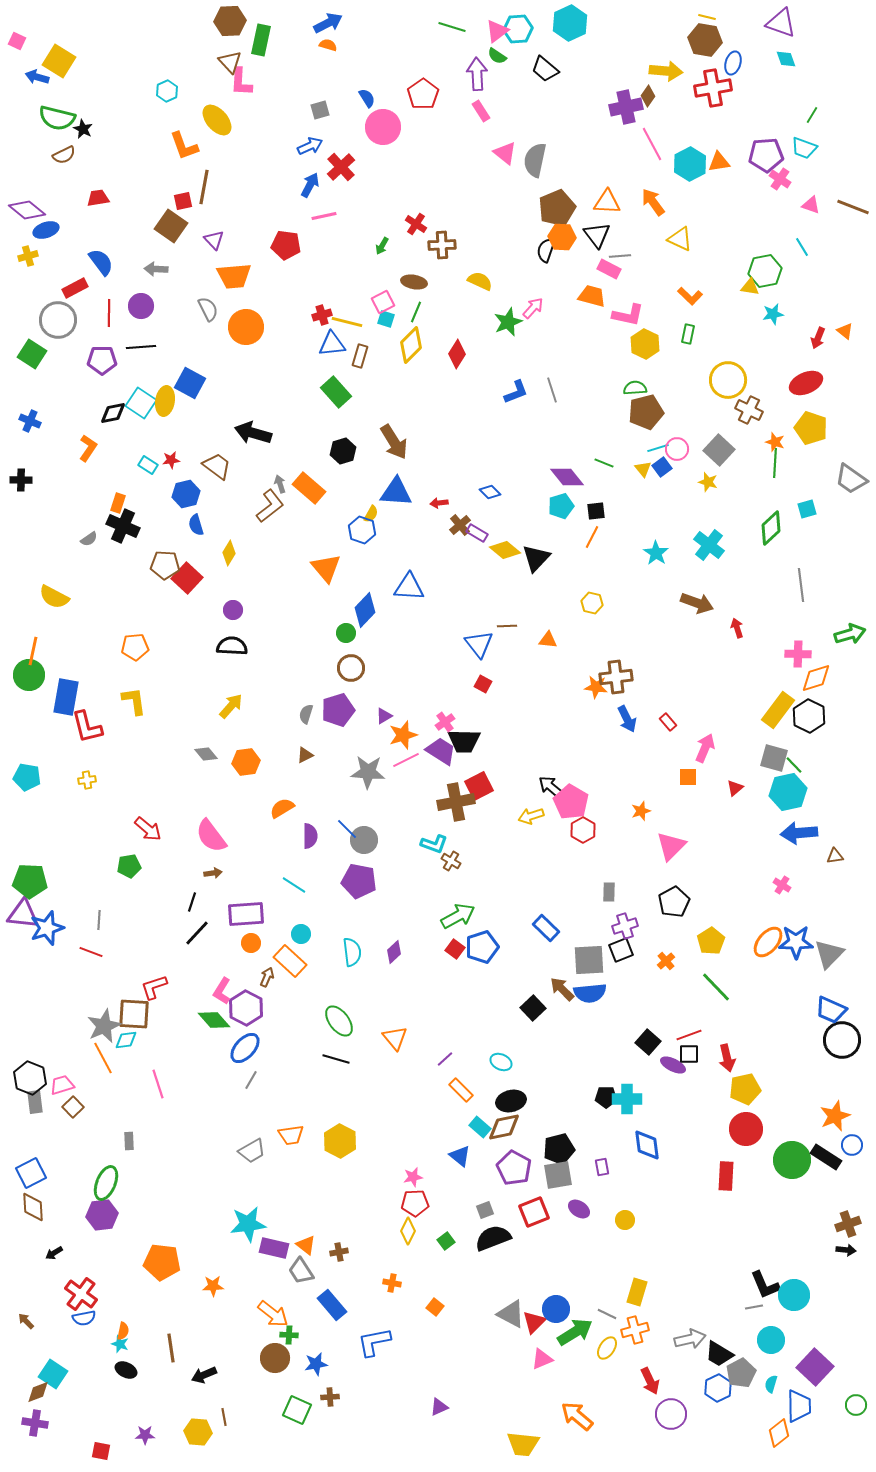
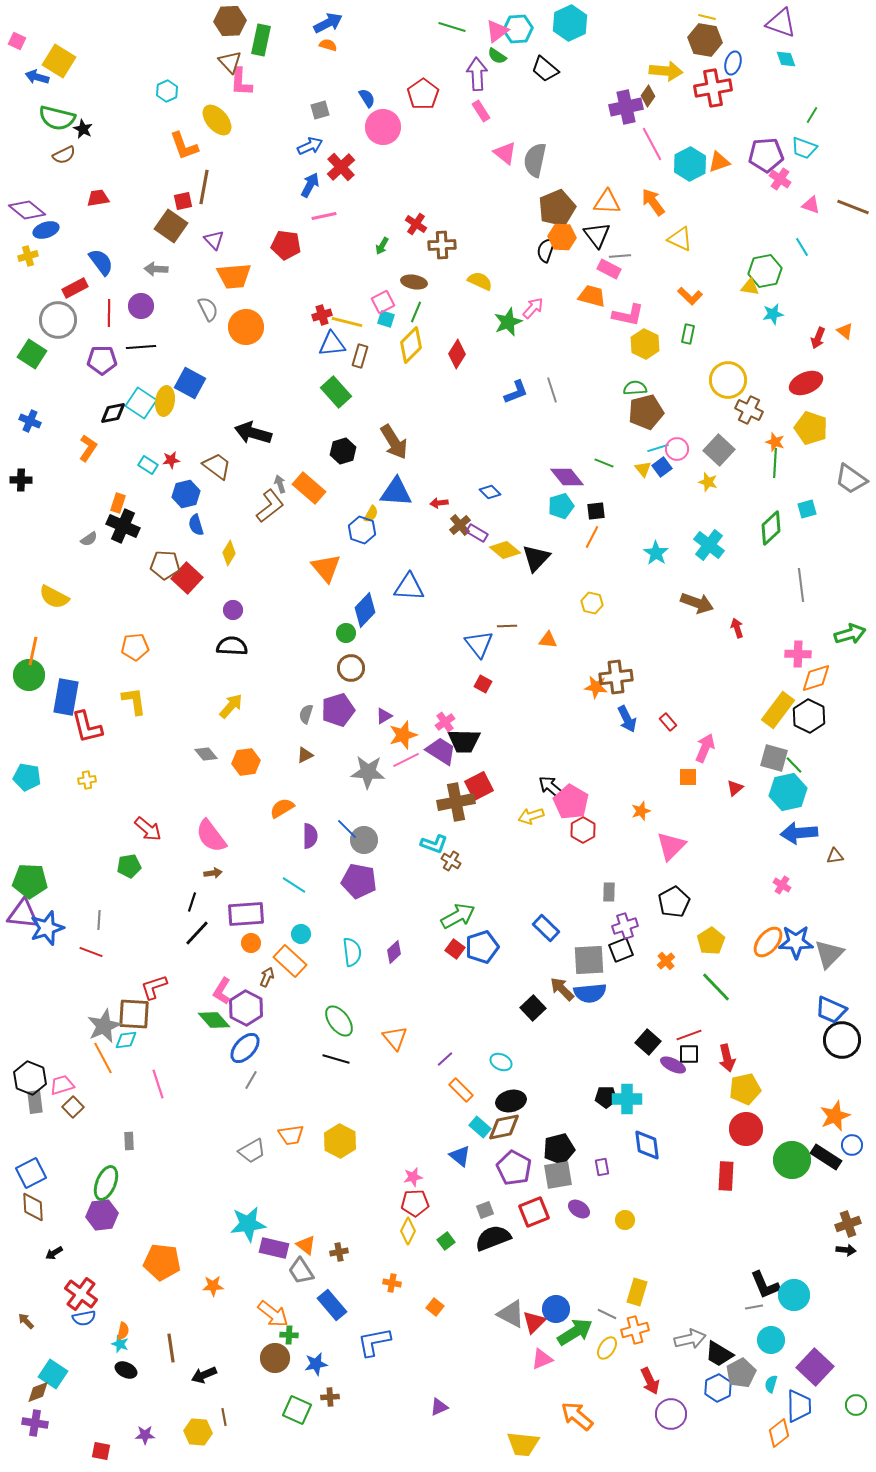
orange triangle at (719, 162): rotated 10 degrees counterclockwise
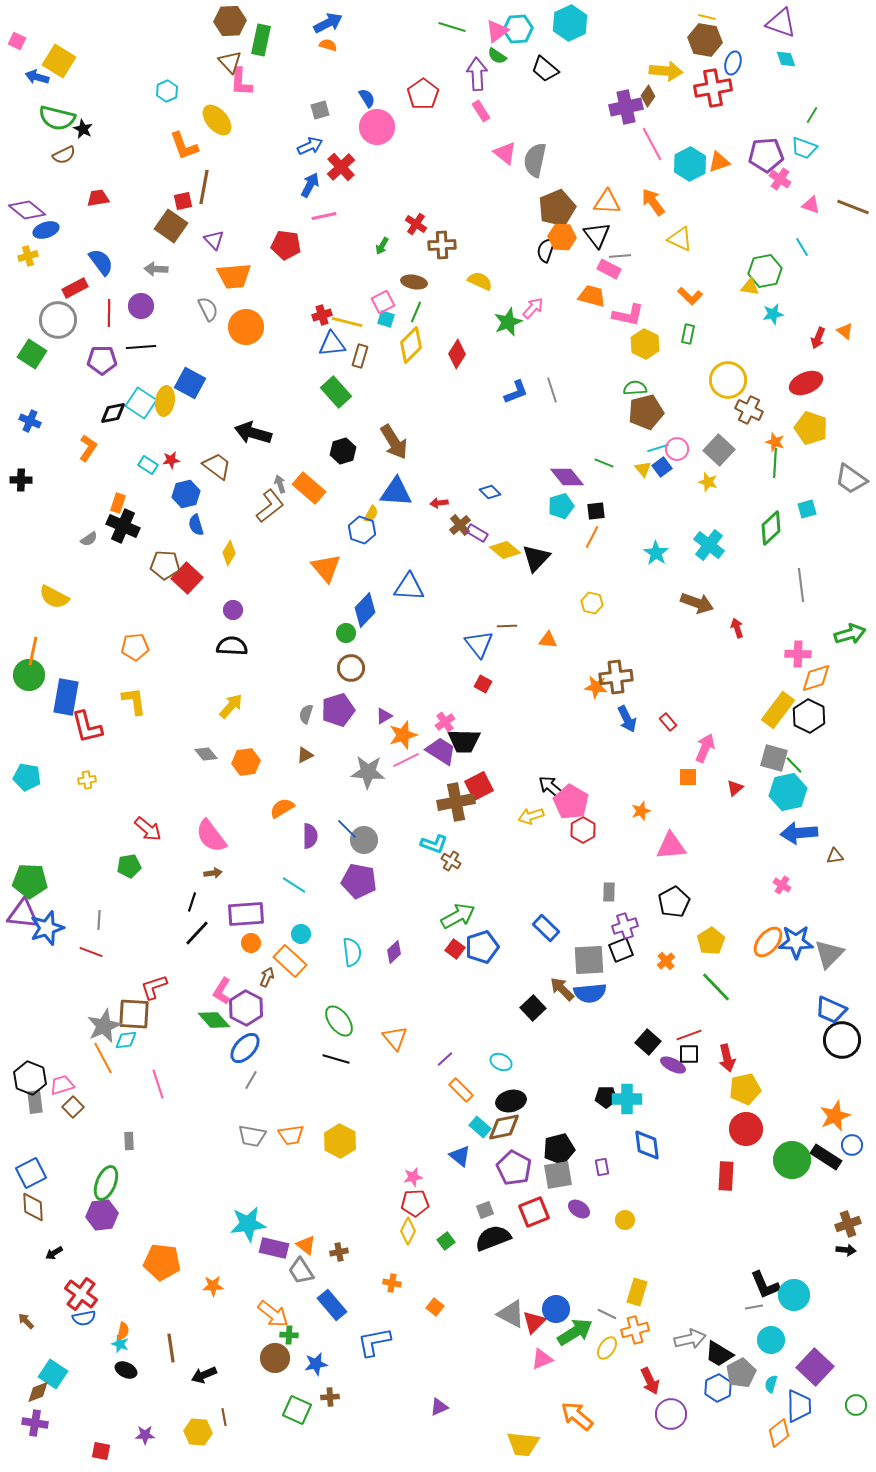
pink circle at (383, 127): moved 6 px left
pink triangle at (671, 846): rotated 40 degrees clockwise
gray trapezoid at (252, 1151): moved 15 px up; rotated 40 degrees clockwise
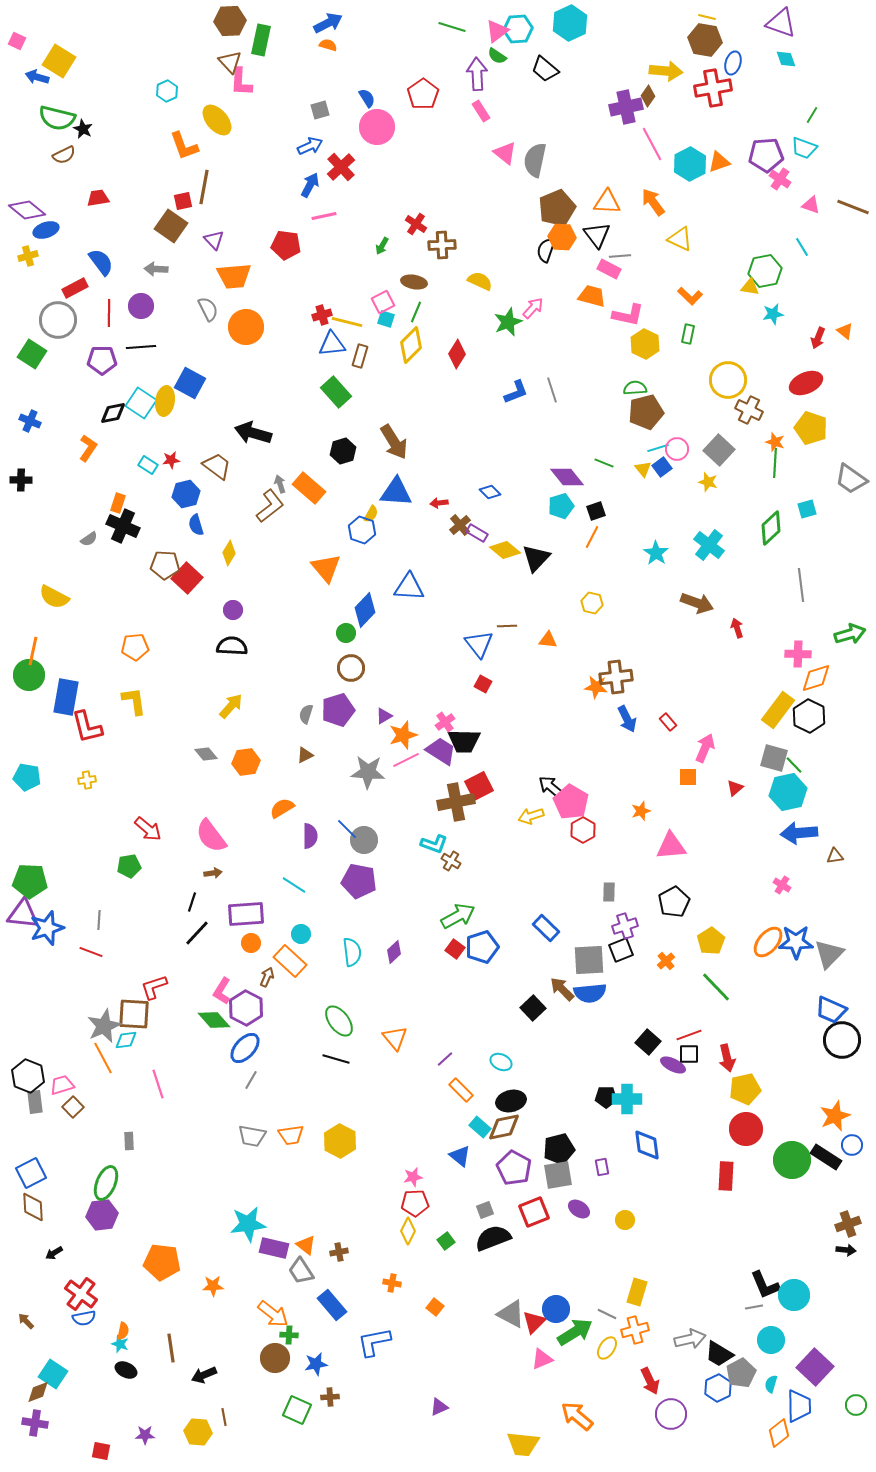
black square at (596, 511): rotated 12 degrees counterclockwise
black hexagon at (30, 1078): moved 2 px left, 2 px up
